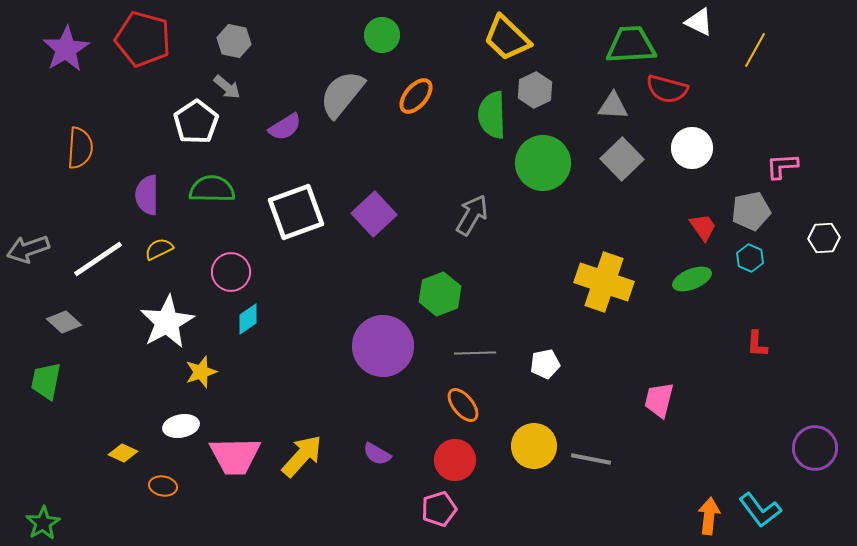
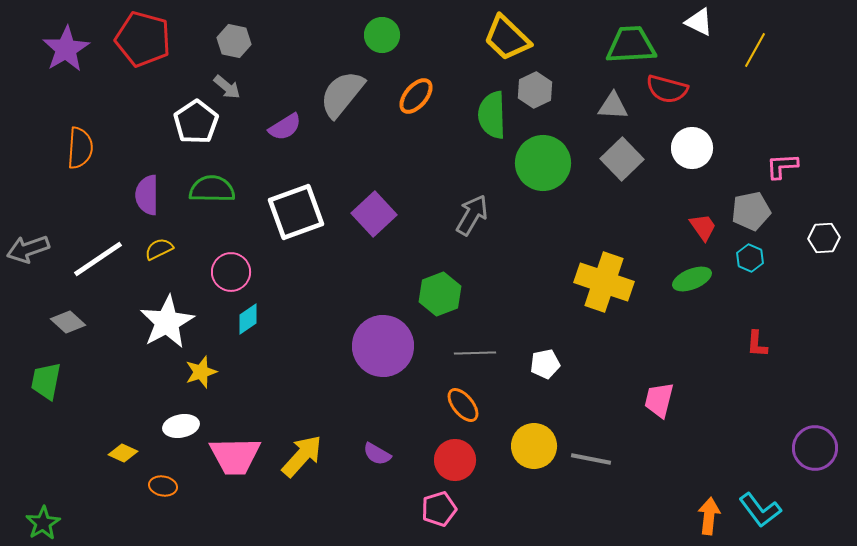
gray diamond at (64, 322): moved 4 px right
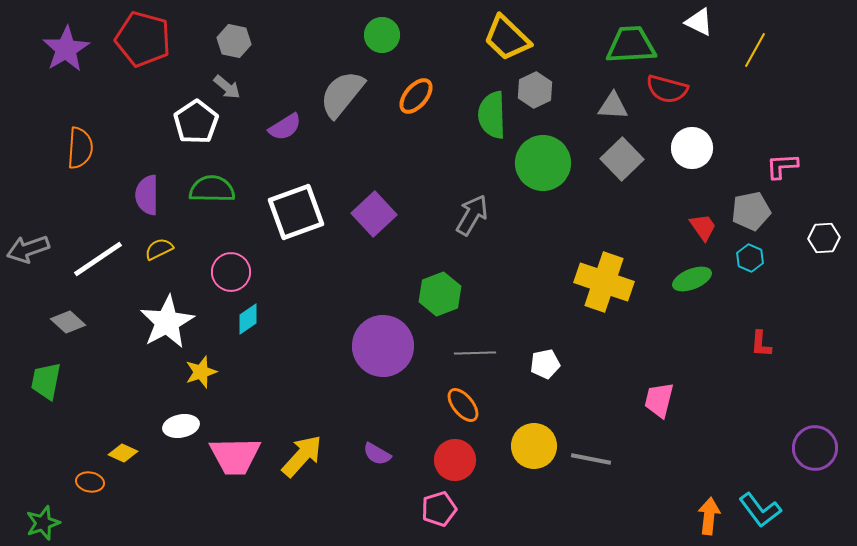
red L-shape at (757, 344): moved 4 px right
orange ellipse at (163, 486): moved 73 px left, 4 px up
green star at (43, 523): rotated 12 degrees clockwise
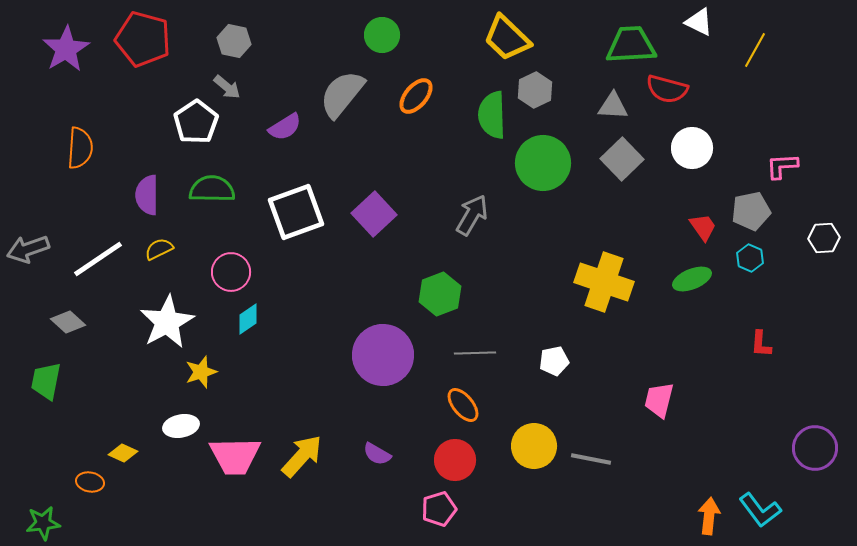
purple circle at (383, 346): moved 9 px down
white pentagon at (545, 364): moved 9 px right, 3 px up
green star at (43, 523): rotated 12 degrees clockwise
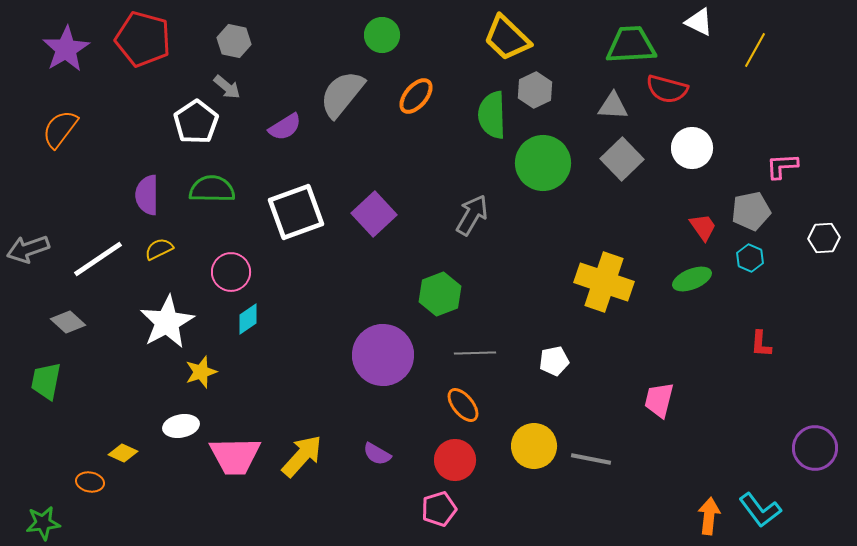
orange semicircle at (80, 148): moved 20 px left, 19 px up; rotated 147 degrees counterclockwise
